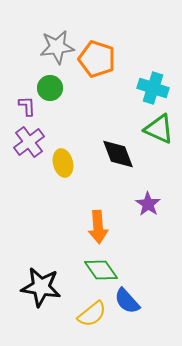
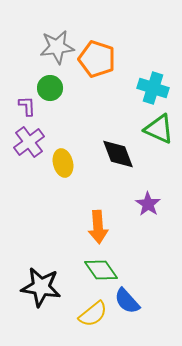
yellow semicircle: moved 1 px right
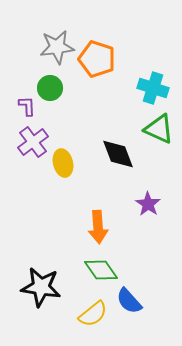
purple cross: moved 4 px right
blue semicircle: moved 2 px right
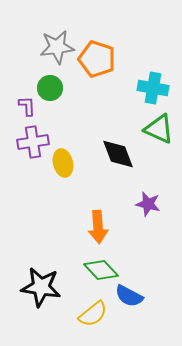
cyan cross: rotated 8 degrees counterclockwise
purple cross: rotated 28 degrees clockwise
purple star: rotated 20 degrees counterclockwise
green diamond: rotated 8 degrees counterclockwise
blue semicircle: moved 5 px up; rotated 20 degrees counterclockwise
